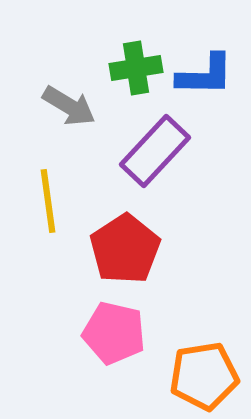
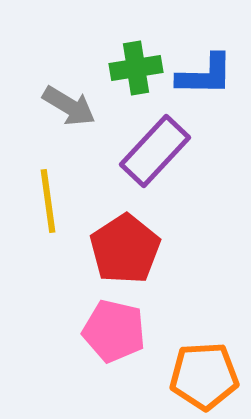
pink pentagon: moved 2 px up
orange pentagon: rotated 6 degrees clockwise
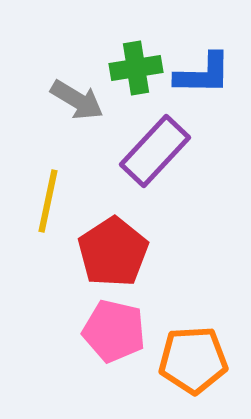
blue L-shape: moved 2 px left, 1 px up
gray arrow: moved 8 px right, 6 px up
yellow line: rotated 20 degrees clockwise
red pentagon: moved 12 px left, 3 px down
orange pentagon: moved 11 px left, 16 px up
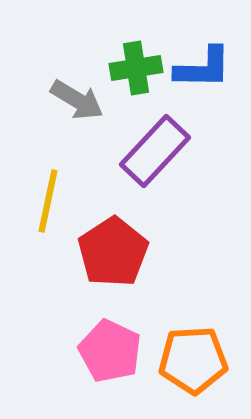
blue L-shape: moved 6 px up
pink pentagon: moved 4 px left, 20 px down; rotated 12 degrees clockwise
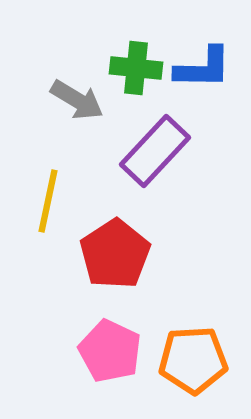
green cross: rotated 15 degrees clockwise
red pentagon: moved 2 px right, 2 px down
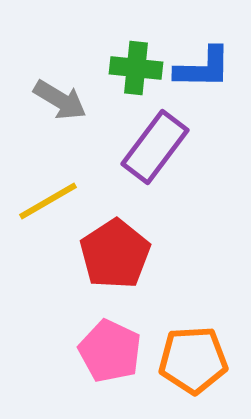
gray arrow: moved 17 px left
purple rectangle: moved 4 px up; rotated 6 degrees counterclockwise
yellow line: rotated 48 degrees clockwise
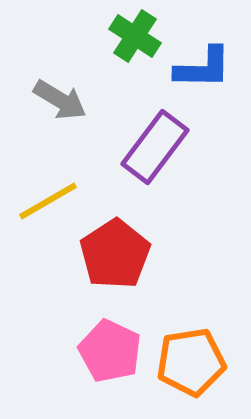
green cross: moved 1 px left, 32 px up; rotated 27 degrees clockwise
orange pentagon: moved 2 px left, 2 px down; rotated 6 degrees counterclockwise
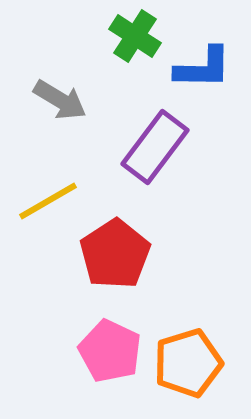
orange pentagon: moved 3 px left, 1 px down; rotated 8 degrees counterclockwise
